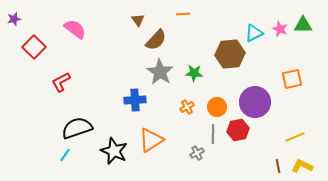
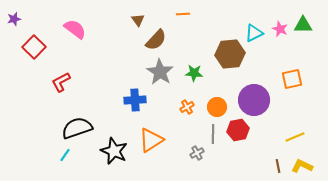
purple circle: moved 1 px left, 2 px up
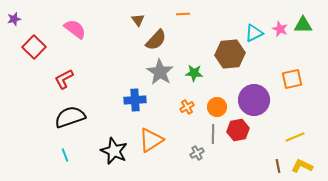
red L-shape: moved 3 px right, 3 px up
black semicircle: moved 7 px left, 11 px up
cyan line: rotated 56 degrees counterclockwise
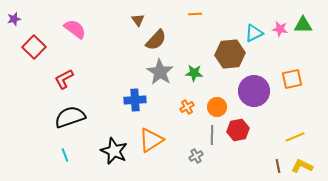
orange line: moved 12 px right
pink star: rotated 14 degrees counterclockwise
purple circle: moved 9 px up
gray line: moved 1 px left, 1 px down
gray cross: moved 1 px left, 3 px down
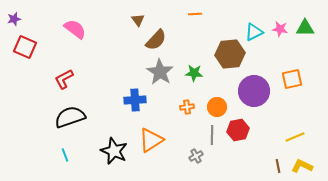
green triangle: moved 2 px right, 3 px down
cyan triangle: moved 1 px up
red square: moved 9 px left; rotated 20 degrees counterclockwise
orange cross: rotated 24 degrees clockwise
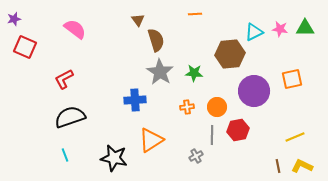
brown semicircle: rotated 60 degrees counterclockwise
black star: moved 7 px down; rotated 12 degrees counterclockwise
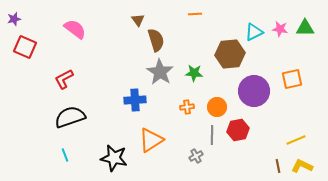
yellow line: moved 1 px right, 3 px down
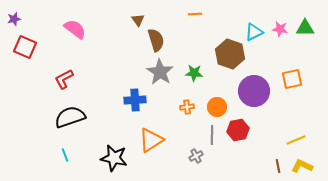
brown hexagon: rotated 24 degrees clockwise
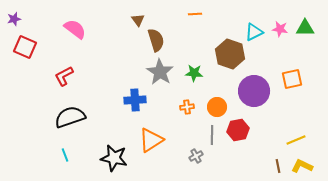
red L-shape: moved 3 px up
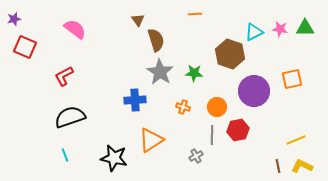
orange cross: moved 4 px left; rotated 24 degrees clockwise
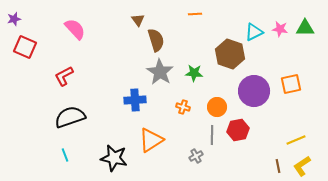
pink semicircle: rotated 10 degrees clockwise
orange square: moved 1 px left, 5 px down
yellow L-shape: rotated 60 degrees counterclockwise
